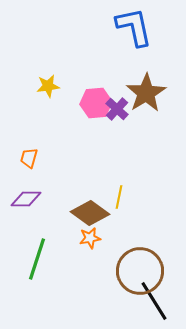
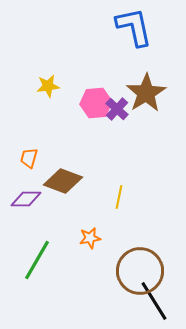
brown diamond: moved 27 px left, 32 px up; rotated 15 degrees counterclockwise
green line: moved 1 px down; rotated 12 degrees clockwise
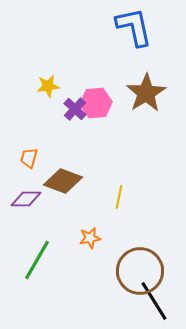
purple cross: moved 42 px left
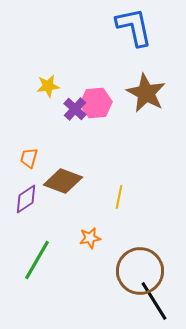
brown star: rotated 12 degrees counterclockwise
purple diamond: rotated 36 degrees counterclockwise
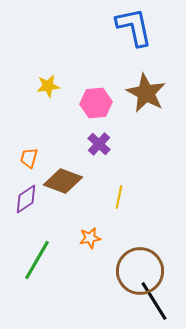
purple cross: moved 24 px right, 35 px down
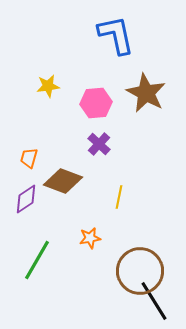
blue L-shape: moved 18 px left, 8 px down
